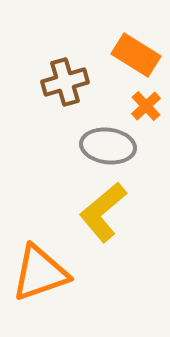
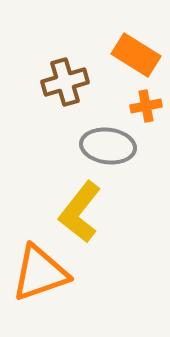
orange cross: rotated 32 degrees clockwise
yellow L-shape: moved 23 px left; rotated 12 degrees counterclockwise
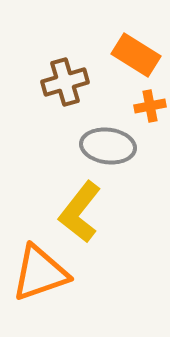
orange cross: moved 4 px right
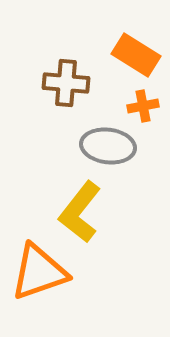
brown cross: moved 1 px right, 1 px down; rotated 21 degrees clockwise
orange cross: moved 7 px left
orange triangle: moved 1 px left, 1 px up
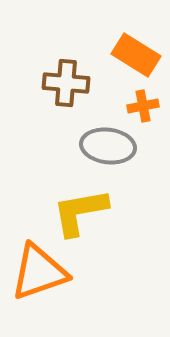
yellow L-shape: rotated 42 degrees clockwise
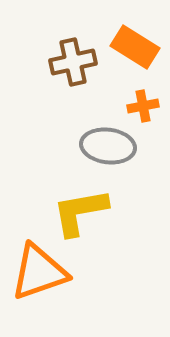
orange rectangle: moved 1 px left, 8 px up
brown cross: moved 7 px right, 21 px up; rotated 18 degrees counterclockwise
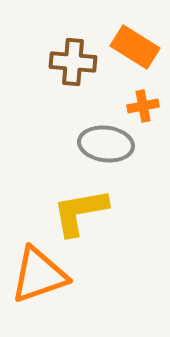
brown cross: rotated 18 degrees clockwise
gray ellipse: moved 2 px left, 2 px up
orange triangle: moved 3 px down
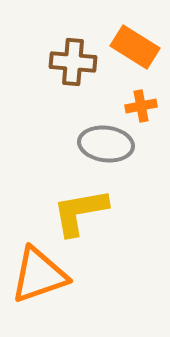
orange cross: moved 2 px left
